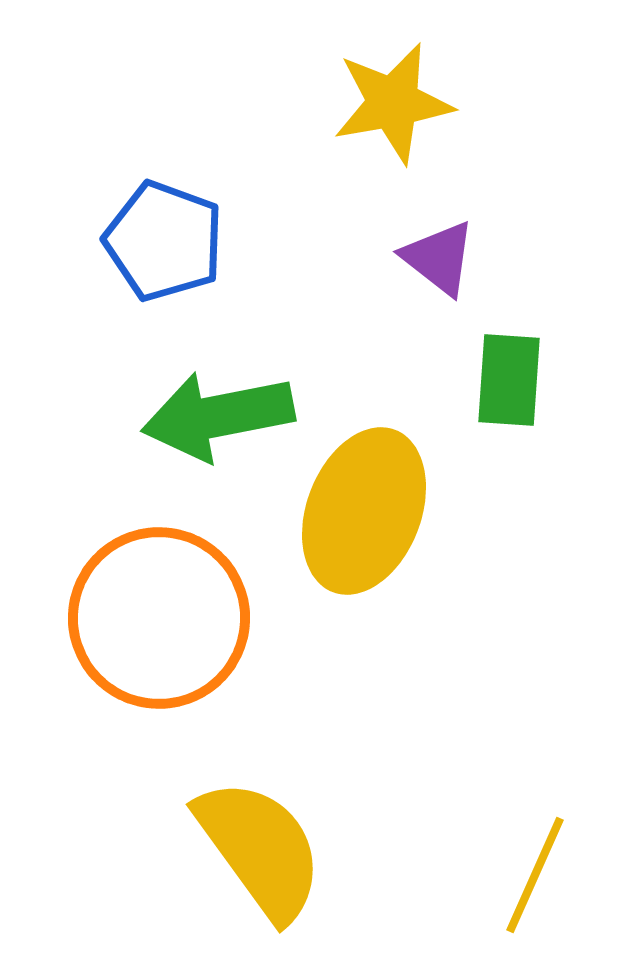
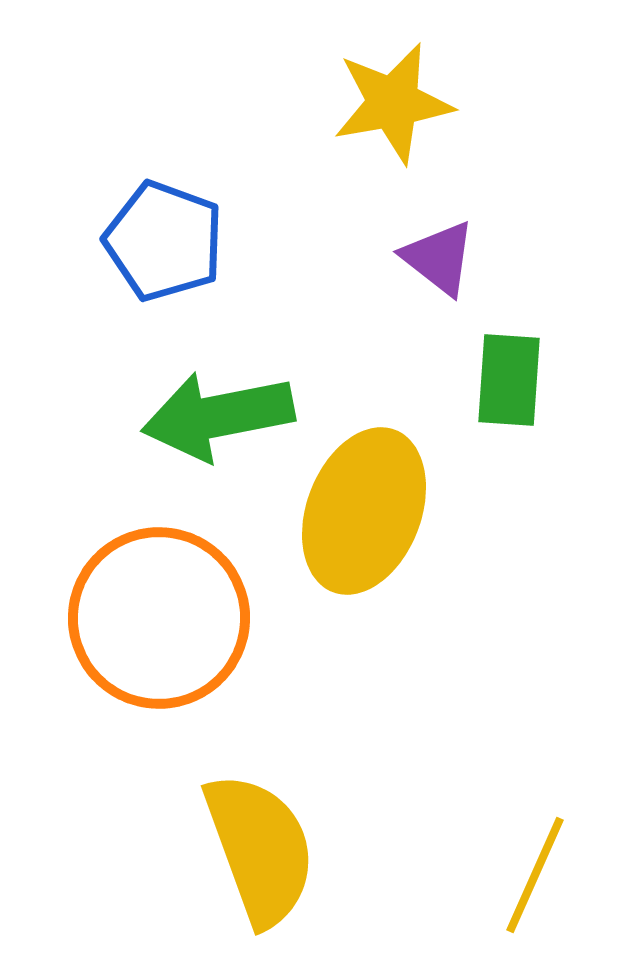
yellow semicircle: rotated 16 degrees clockwise
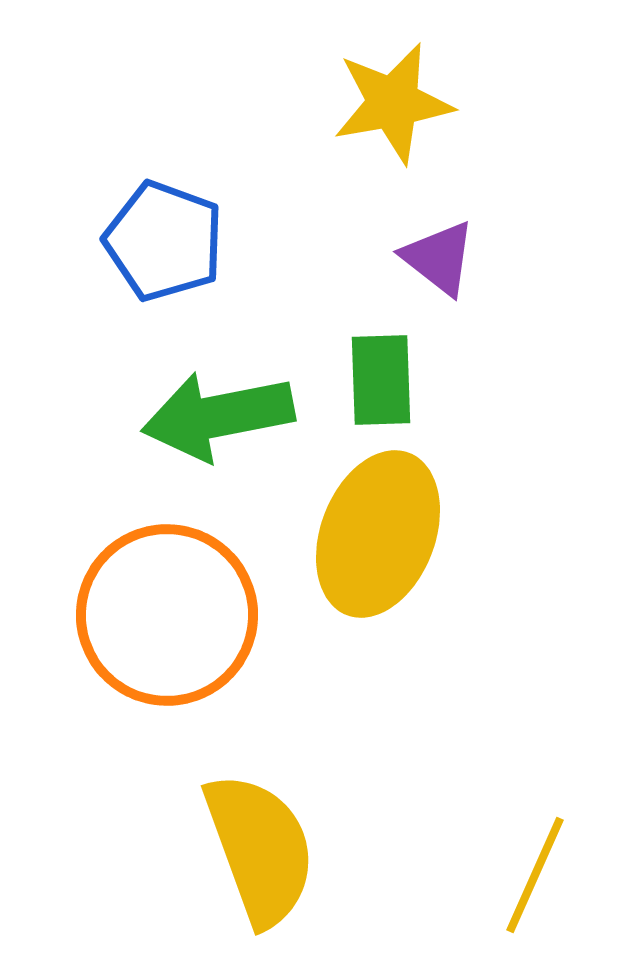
green rectangle: moved 128 px left; rotated 6 degrees counterclockwise
yellow ellipse: moved 14 px right, 23 px down
orange circle: moved 8 px right, 3 px up
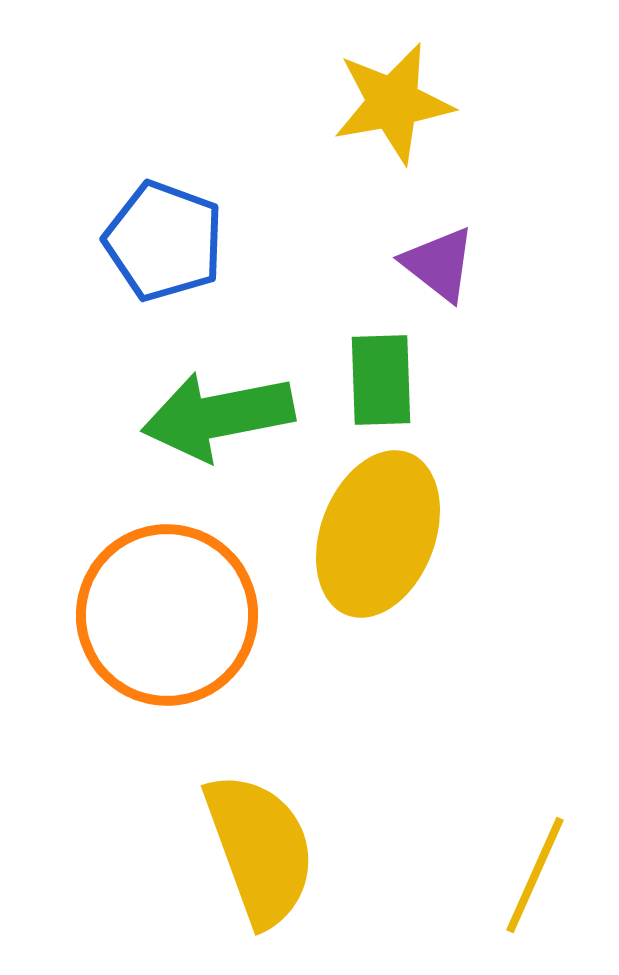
purple triangle: moved 6 px down
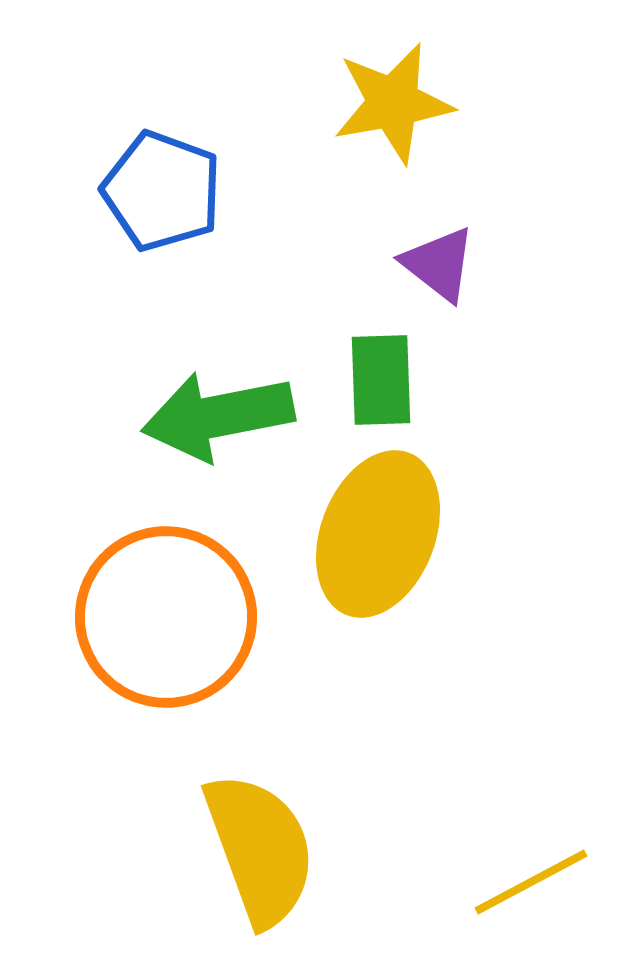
blue pentagon: moved 2 px left, 50 px up
orange circle: moved 1 px left, 2 px down
yellow line: moved 4 px left, 7 px down; rotated 38 degrees clockwise
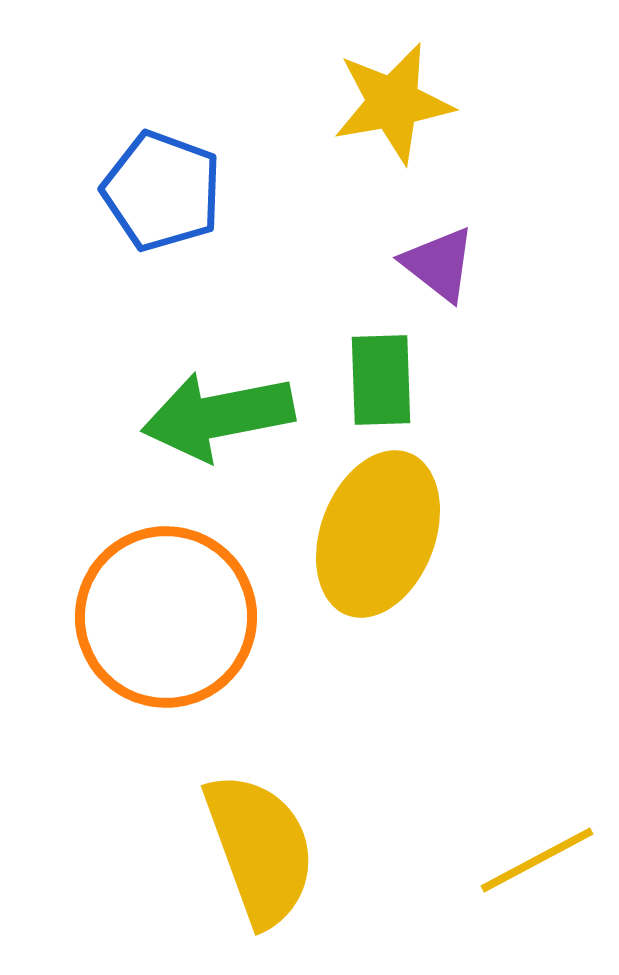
yellow line: moved 6 px right, 22 px up
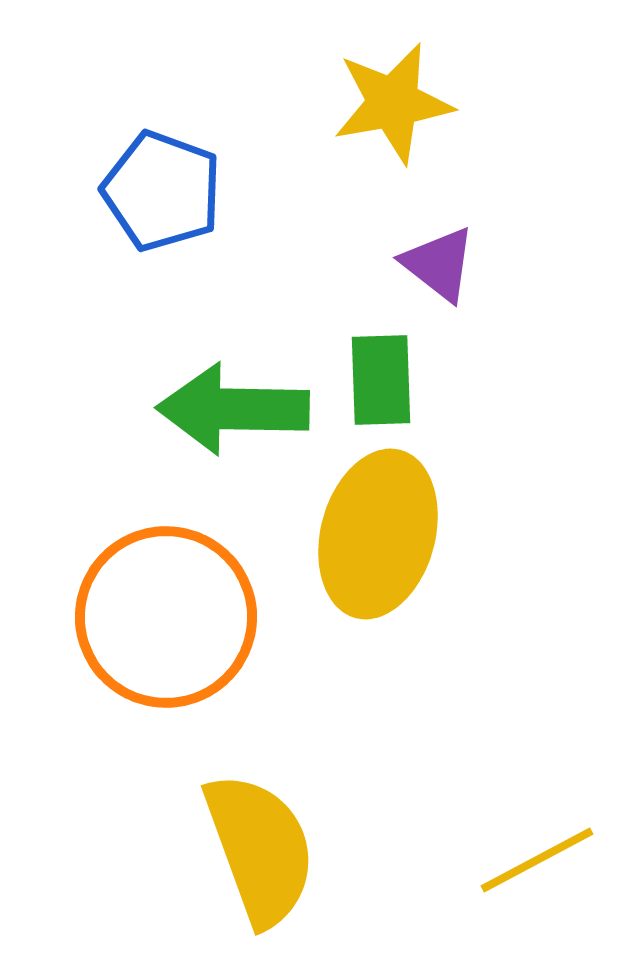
green arrow: moved 15 px right, 7 px up; rotated 12 degrees clockwise
yellow ellipse: rotated 6 degrees counterclockwise
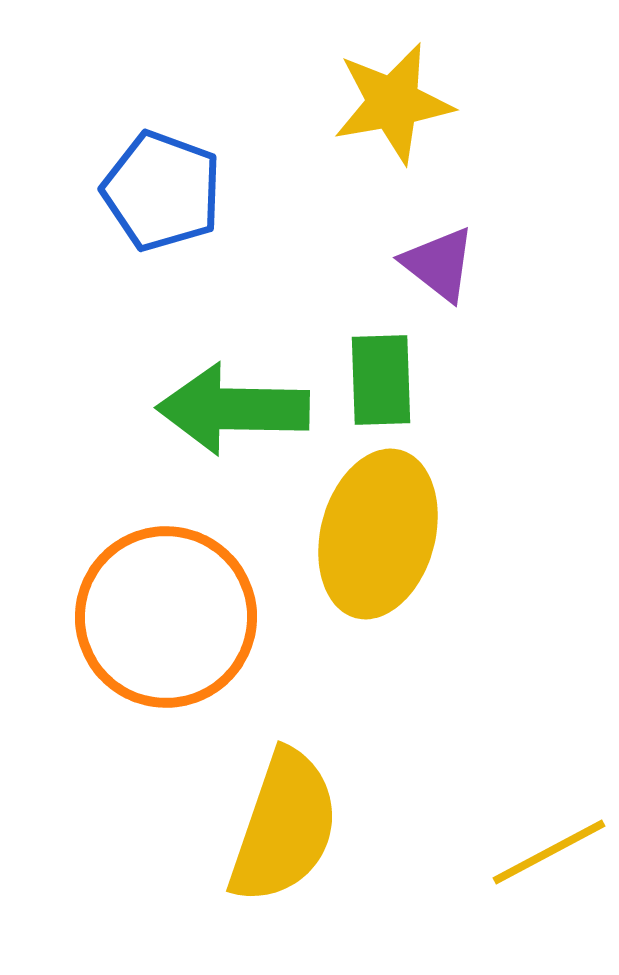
yellow semicircle: moved 24 px right, 22 px up; rotated 39 degrees clockwise
yellow line: moved 12 px right, 8 px up
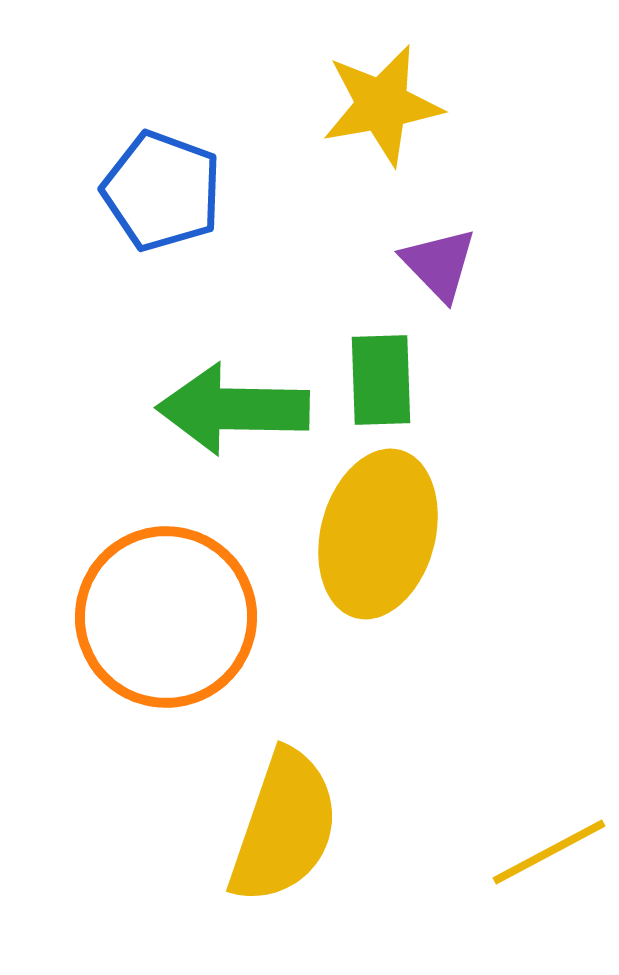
yellow star: moved 11 px left, 2 px down
purple triangle: rotated 8 degrees clockwise
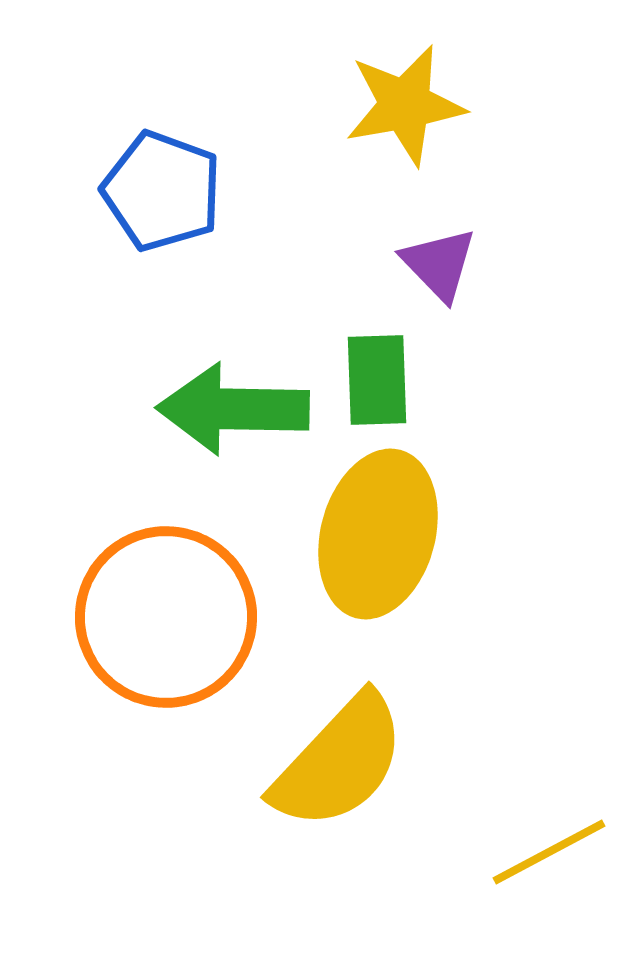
yellow star: moved 23 px right
green rectangle: moved 4 px left
yellow semicircle: moved 55 px right, 65 px up; rotated 24 degrees clockwise
